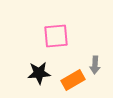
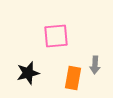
black star: moved 11 px left; rotated 10 degrees counterclockwise
orange rectangle: moved 2 px up; rotated 50 degrees counterclockwise
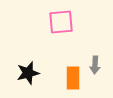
pink square: moved 5 px right, 14 px up
orange rectangle: rotated 10 degrees counterclockwise
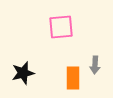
pink square: moved 5 px down
black star: moved 5 px left
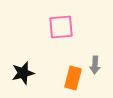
orange rectangle: rotated 15 degrees clockwise
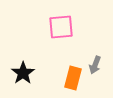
gray arrow: rotated 18 degrees clockwise
black star: rotated 20 degrees counterclockwise
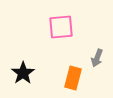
gray arrow: moved 2 px right, 7 px up
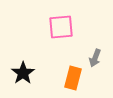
gray arrow: moved 2 px left
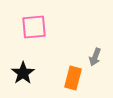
pink square: moved 27 px left
gray arrow: moved 1 px up
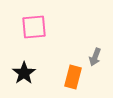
black star: moved 1 px right
orange rectangle: moved 1 px up
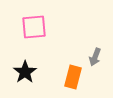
black star: moved 1 px right, 1 px up
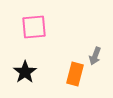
gray arrow: moved 1 px up
orange rectangle: moved 2 px right, 3 px up
